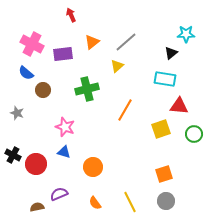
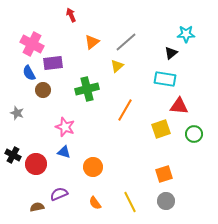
purple rectangle: moved 10 px left, 9 px down
blue semicircle: moved 3 px right; rotated 21 degrees clockwise
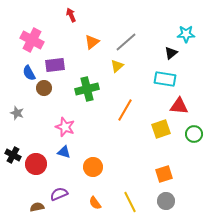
pink cross: moved 4 px up
purple rectangle: moved 2 px right, 2 px down
brown circle: moved 1 px right, 2 px up
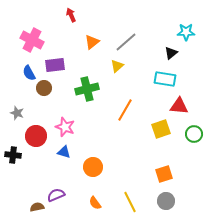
cyan star: moved 2 px up
black cross: rotated 21 degrees counterclockwise
red circle: moved 28 px up
purple semicircle: moved 3 px left, 1 px down
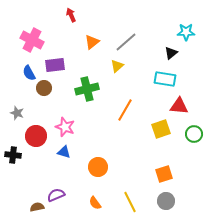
orange circle: moved 5 px right
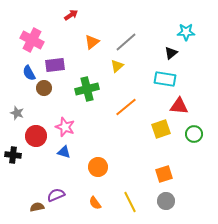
red arrow: rotated 80 degrees clockwise
orange line: moved 1 px right, 3 px up; rotated 20 degrees clockwise
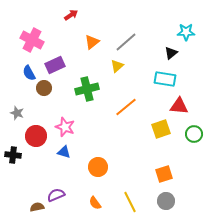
purple rectangle: rotated 18 degrees counterclockwise
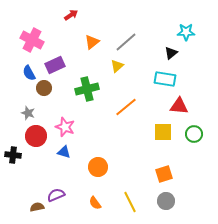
gray star: moved 11 px right
yellow square: moved 2 px right, 3 px down; rotated 18 degrees clockwise
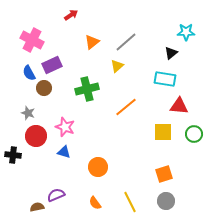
purple rectangle: moved 3 px left
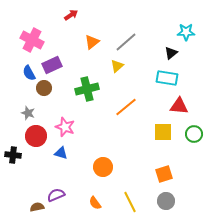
cyan rectangle: moved 2 px right, 1 px up
blue triangle: moved 3 px left, 1 px down
orange circle: moved 5 px right
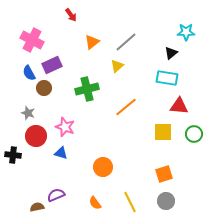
red arrow: rotated 88 degrees clockwise
